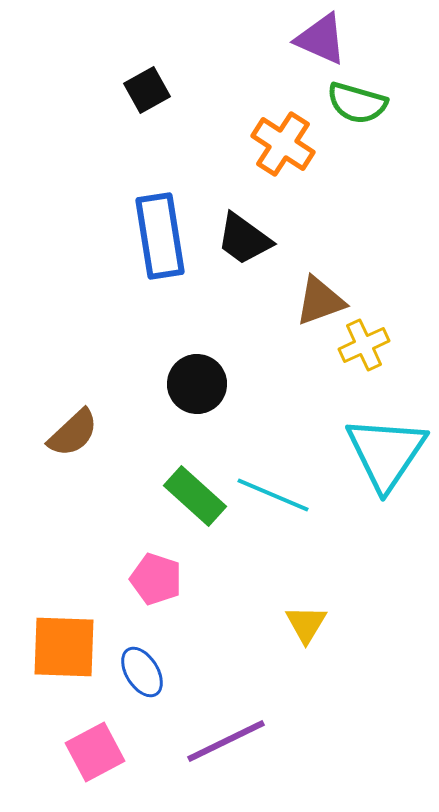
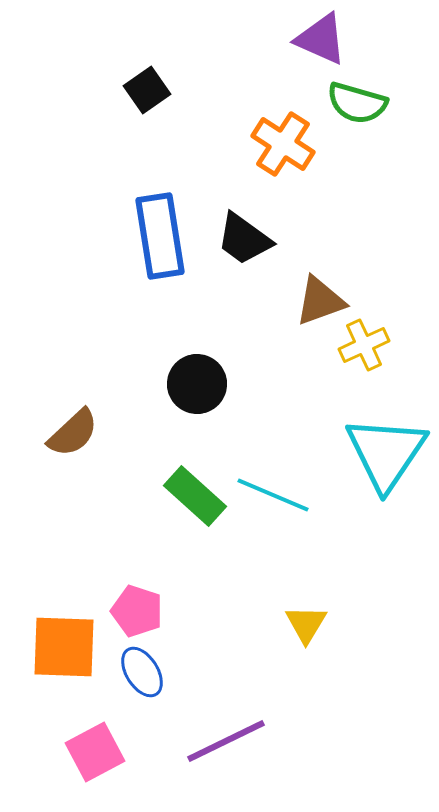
black square: rotated 6 degrees counterclockwise
pink pentagon: moved 19 px left, 32 px down
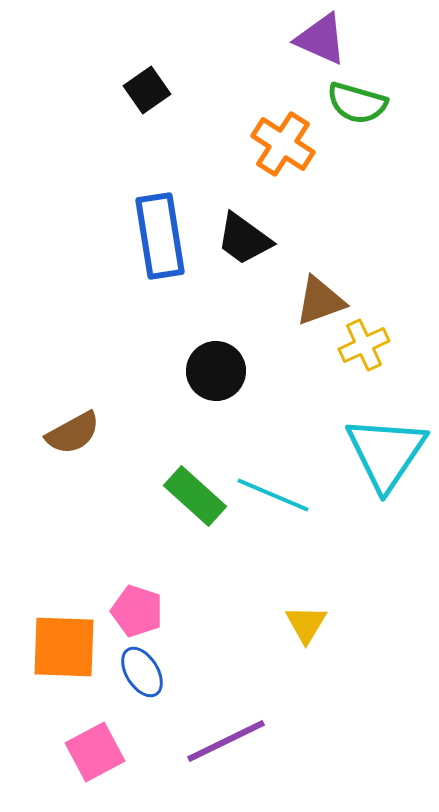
black circle: moved 19 px right, 13 px up
brown semicircle: rotated 14 degrees clockwise
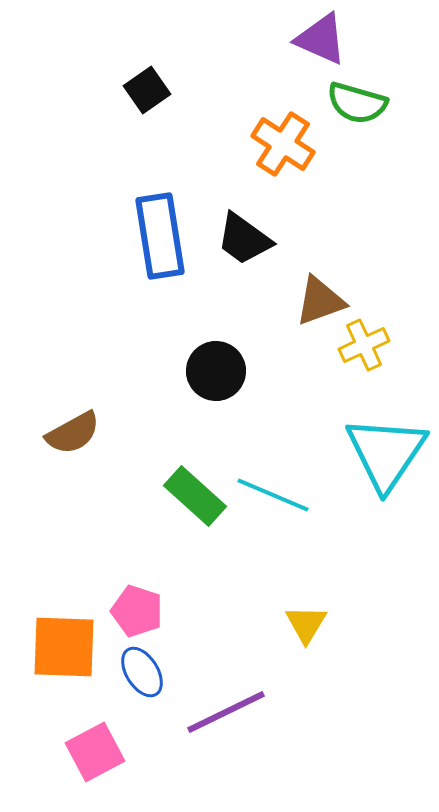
purple line: moved 29 px up
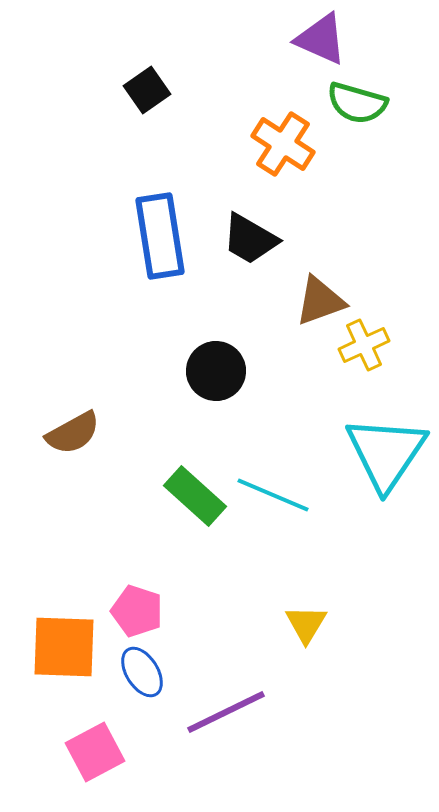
black trapezoid: moved 6 px right; rotated 6 degrees counterclockwise
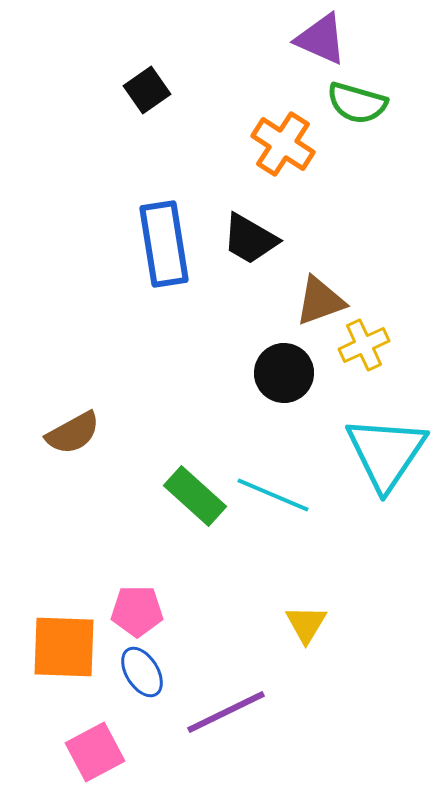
blue rectangle: moved 4 px right, 8 px down
black circle: moved 68 px right, 2 px down
pink pentagon: rotated 18 degrees counterclockwise
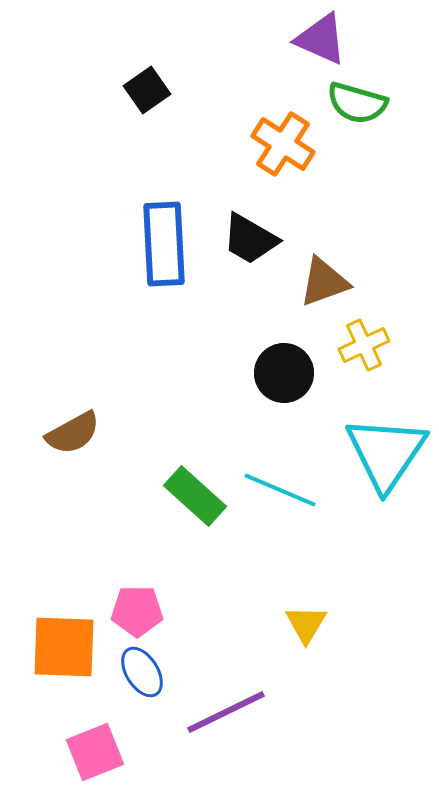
blue rectangle: rotated 6 degrees clockwise
brown triangle: moved 4 px right, 19 px up
cyan line: moved 7 px right, 5 px up
pink square: rotated 6 degrees clockwise
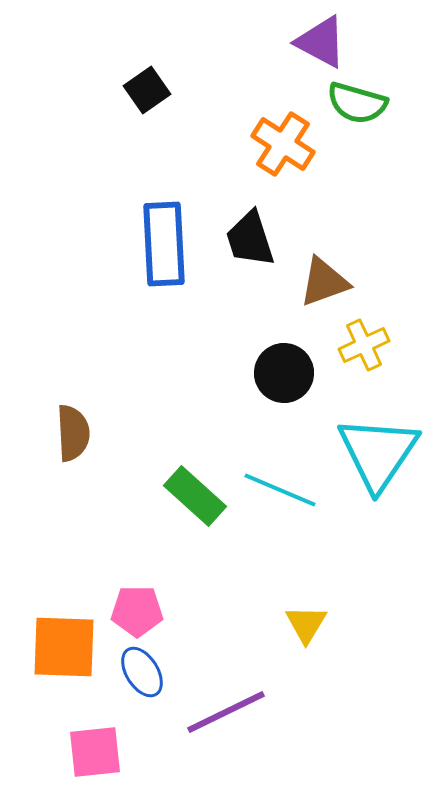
purple triangle: moved 3 px down; rotated 4 degrees clockwise
black trapezoid: rotated 42 degrees clockwise
brown semicircle: rotated 64 degrees counterclockwise
cyan triangle: moved 8 px left
pink square: rotated 16 degrees clockwise
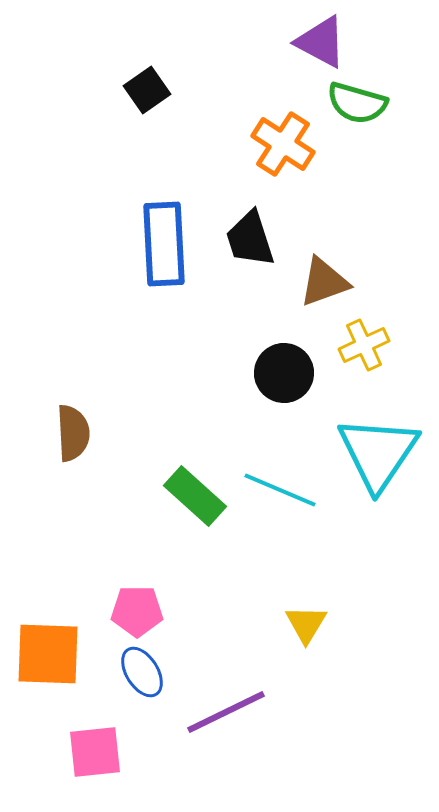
orange square: moved 16 px left, 7 px down
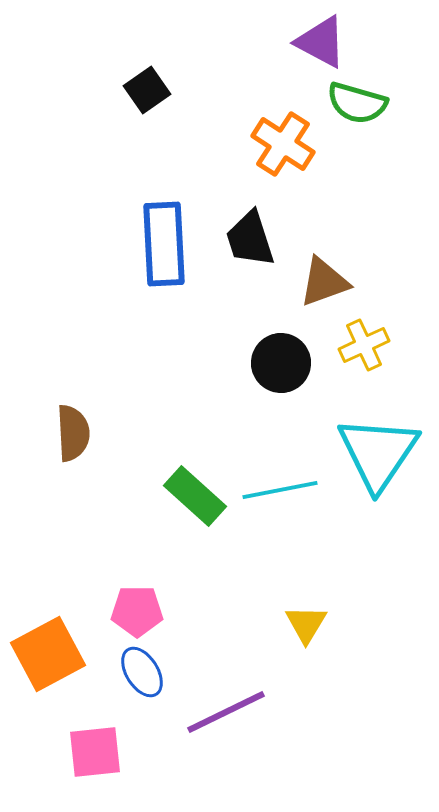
black circle: moved 3 px left, 10 px up
cyan line: rotated 34 degrees counterclockwise
orange square: rotated 30 degrees counterclockwise
